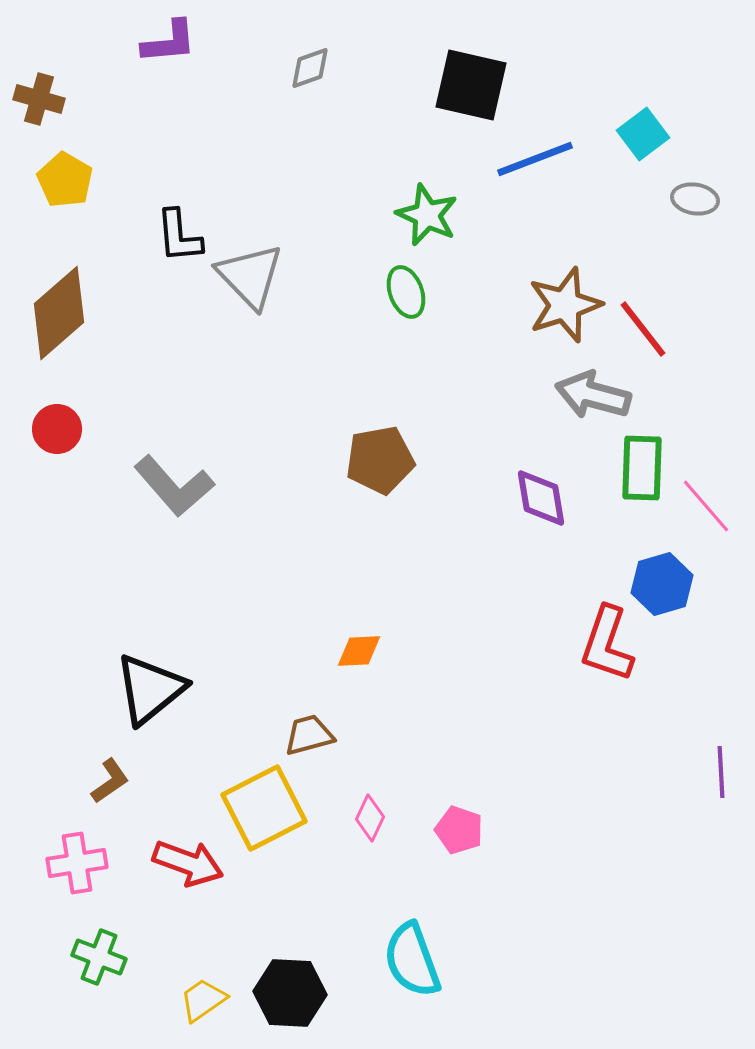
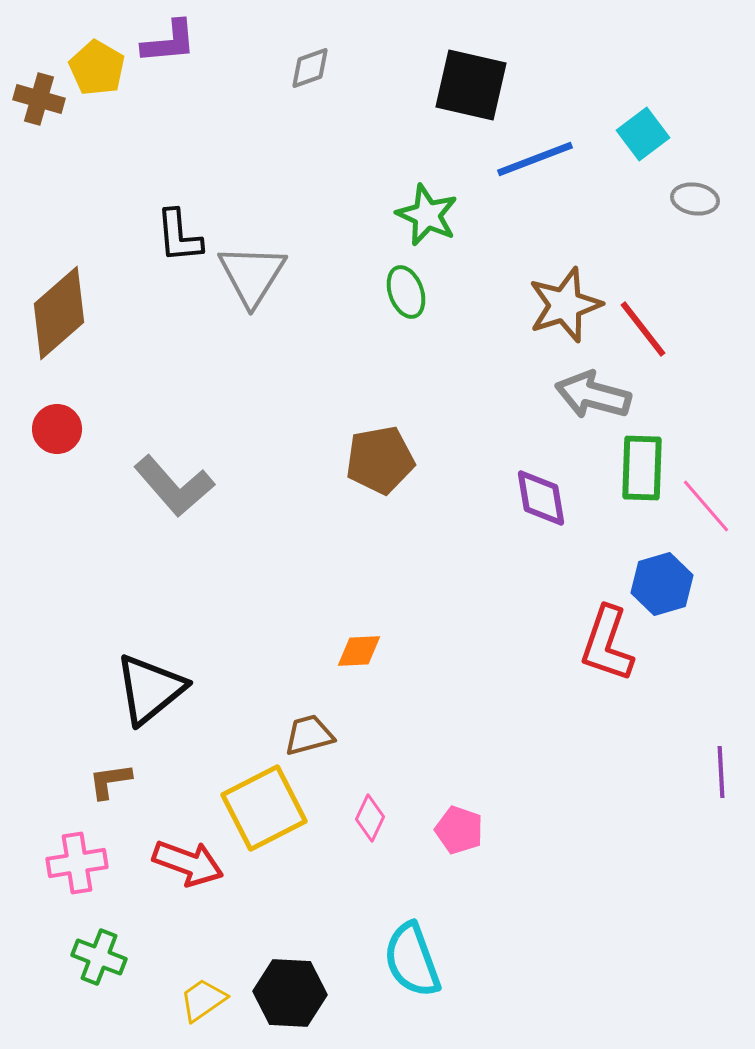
yellow pentagon: moved 32 px right, 112 px up
gray triangle: moved 2 px right, 1 px up; rotated 16 degrees clockwise
brown L-shape: rotated 153 degrees counterclockwise
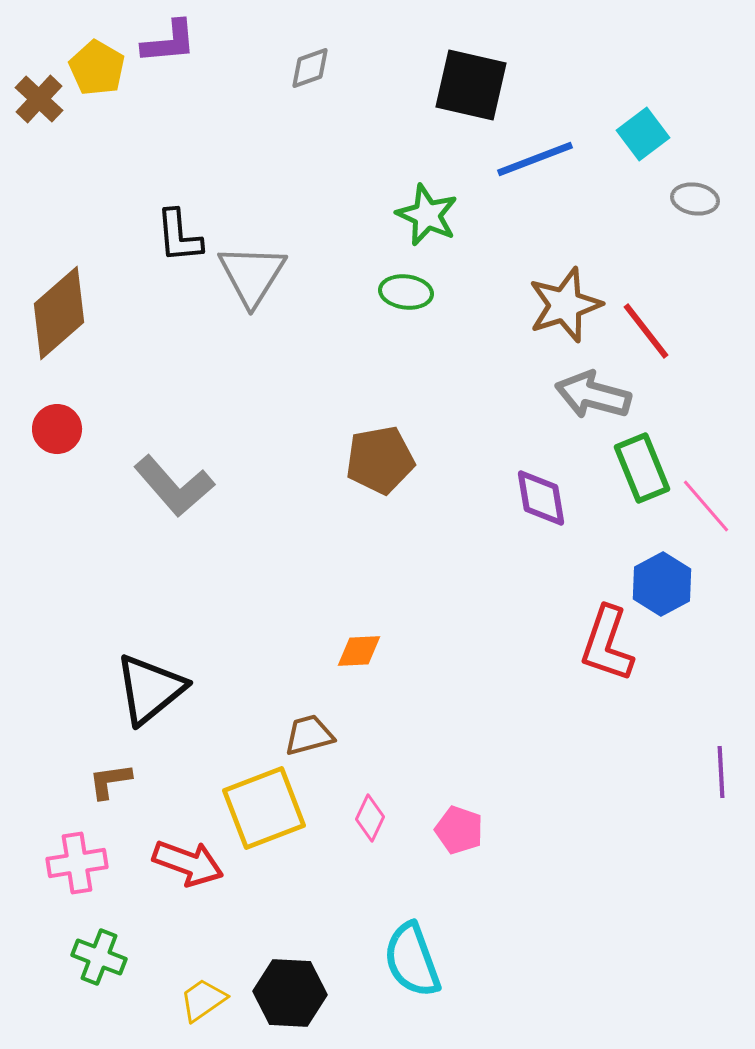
brown cross: rotated 27 degrees clockwise
green ellipse: rotated 63 degrees counterclockwise
red line: moved 3 px right, 2 px down
green rectangle: rotated 24 degrees counterclockwise
blue hexagon: rotated 12 degrees counterclockwise
yellow square: rotated 6 degrees clockwise
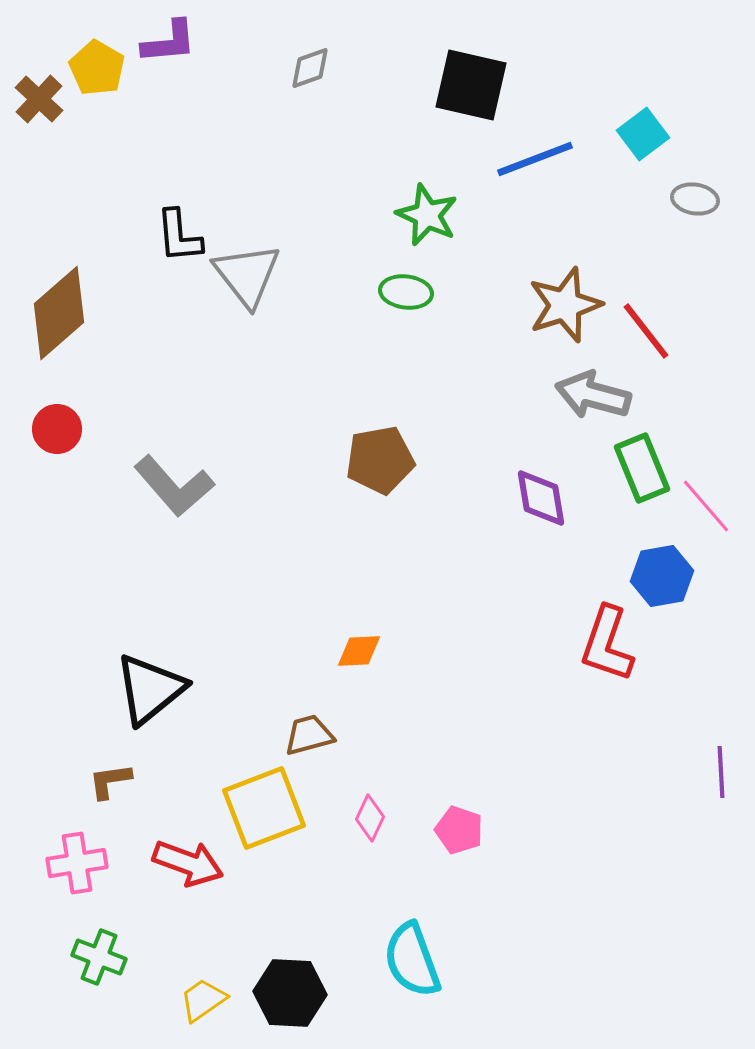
gray triangle: moved 5 px left; rotated 10 degrees counterclockwise
blue hexagon: moved 8 px up; rotated 18 degrees clockwise
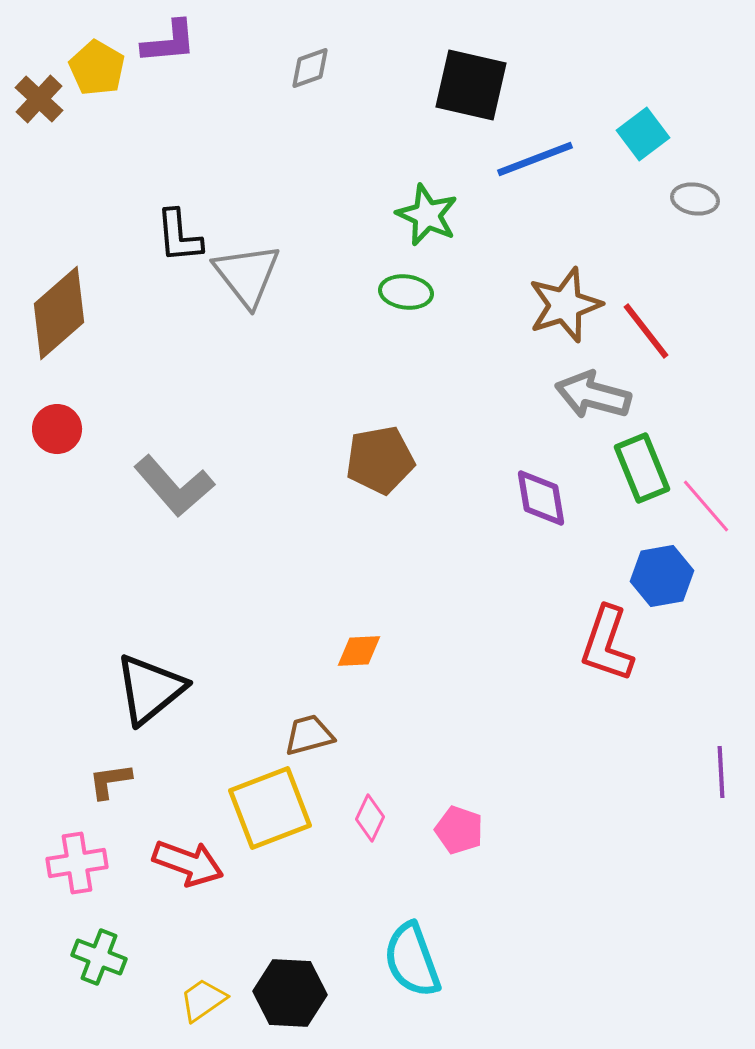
yellow square: moved 6 px right
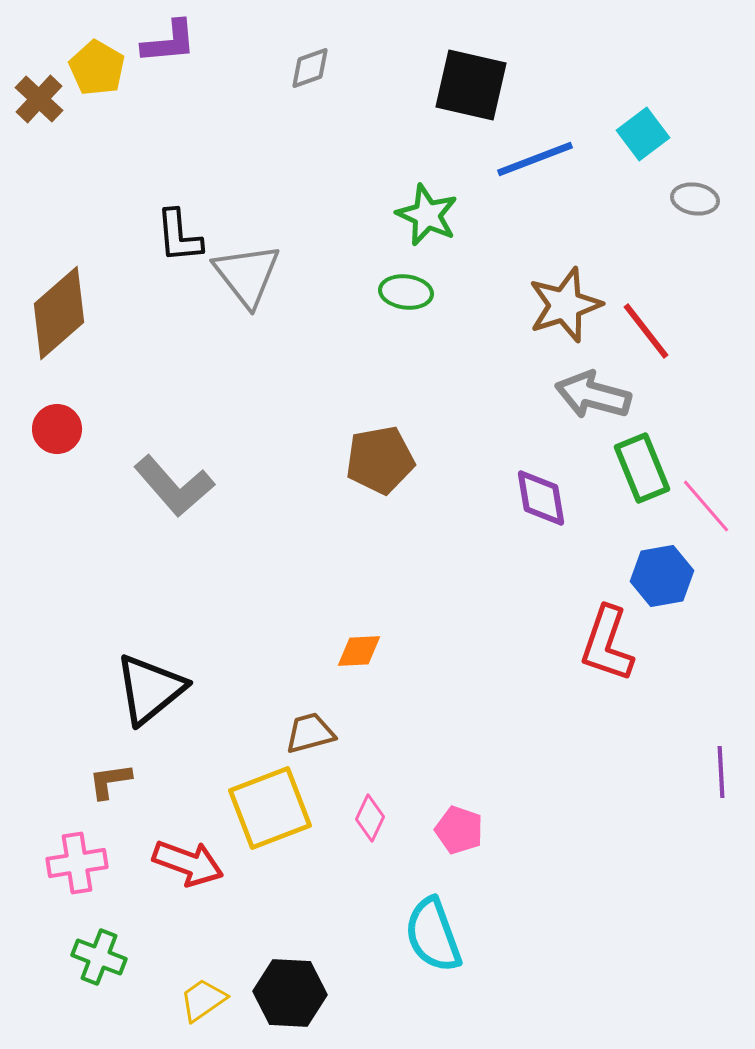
brown trapezoid: moved 1 px right, 2 px up
cyan semicircle: moved 21 px right, 25 px up
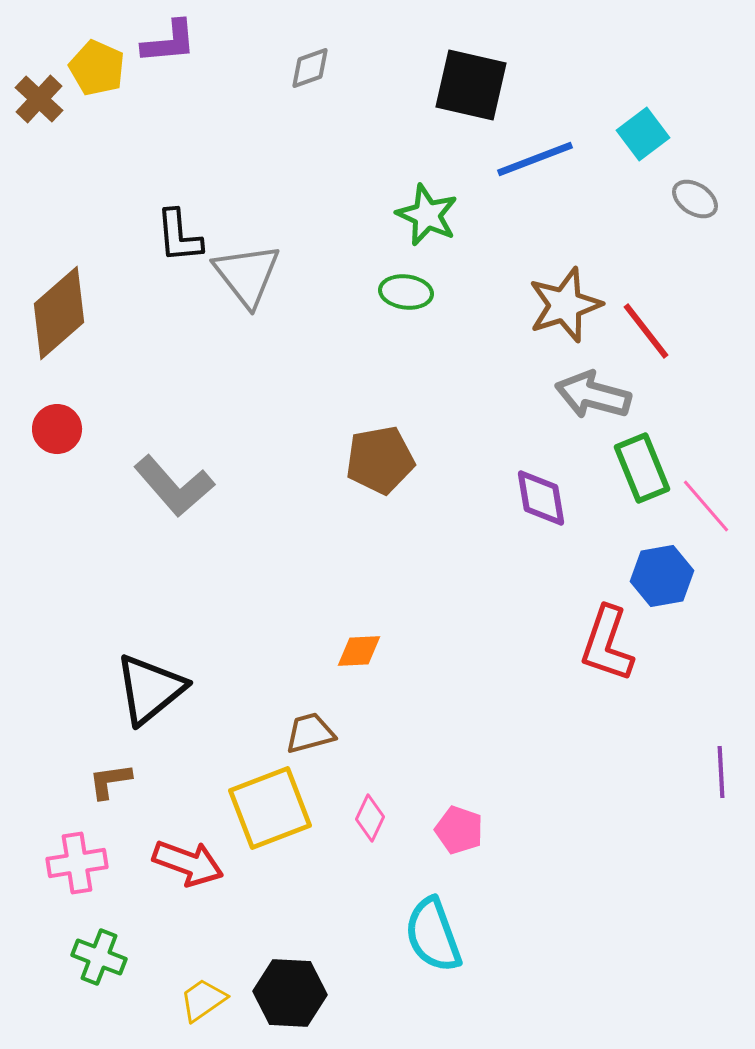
yellow pentagon: rotated 6 degrees counterclockwise
gray ellipse: rotated 24 degrees clockwise
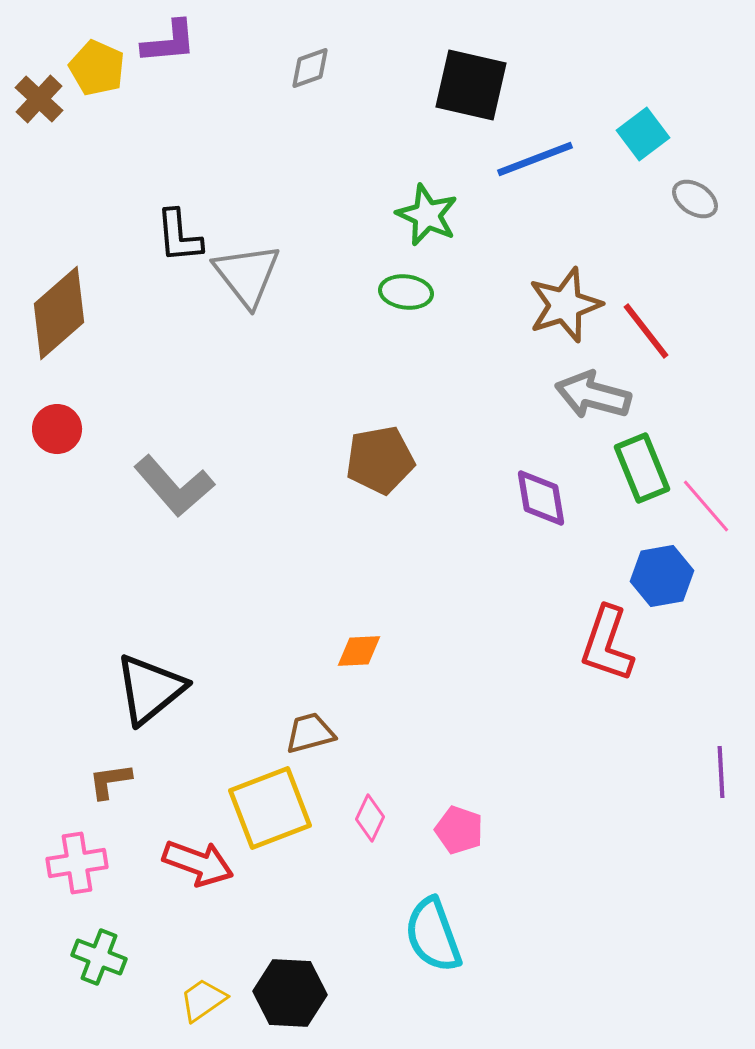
red arrow: moved 10 px right
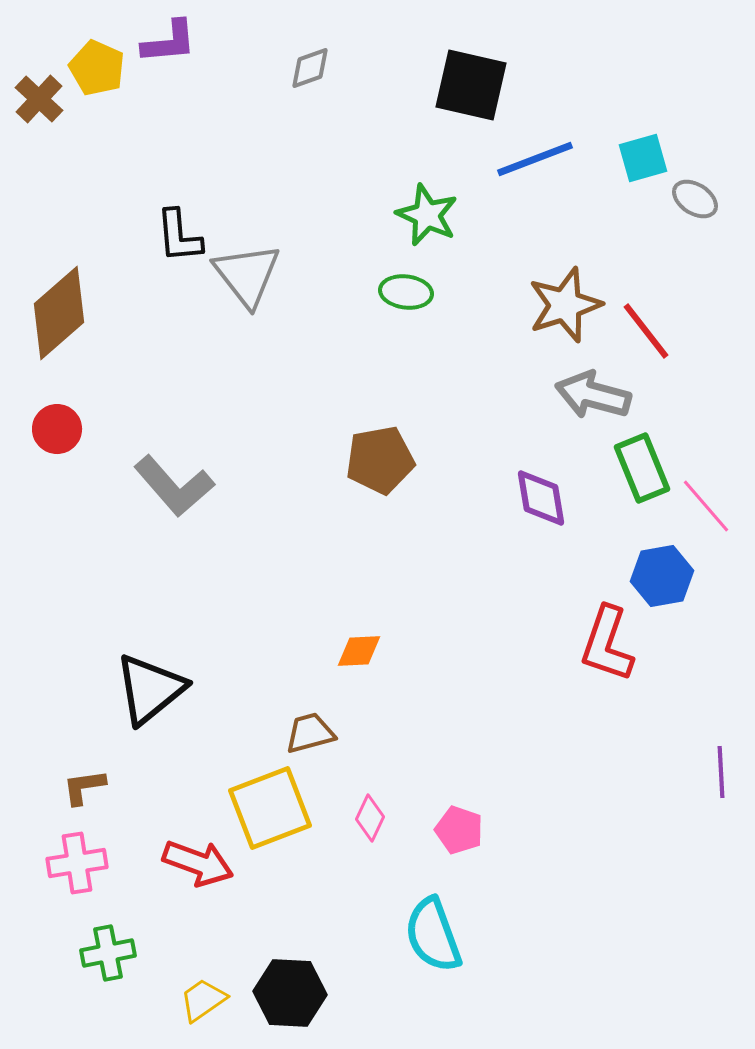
cyan square: moved 24 px down; rotated 21 degrees clockwise
brown L-shape: moved 26 px left, 6 px down
green cross: moved 9 px right, 4 px up; rotated 32 degrees counterclockwise
